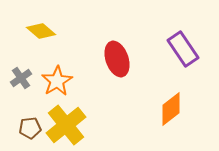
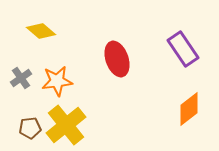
orange star: rotated 24 degrees clockwise
orange diamond: moved 18 px right
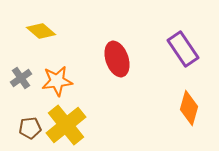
orange diamond: moved 1 px up; rotated 36 degrees counterclockwise
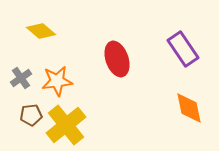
orange diamond: rotated 28 degrees counterclockwise
brown pentagon: moved 1 px right, 13 px up
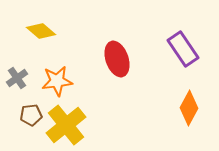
gray cross: moved 4 px left
orange diamond: rotated 40 degrees clockwise
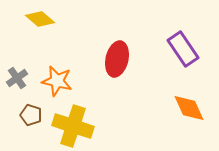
yellow diamond: moved 1 px left, 12 px up
red ellipse: rotated 32 degrees clockwise
orange star: rotated 20 degrees clockwise
orange diamond: rotated 52 degrees counterclockwise
brown pentagon: rotated 25 degrees clockwise
yellow cross: moved 7 px right, 1 px down; rotated 33 degrees counterclockwise
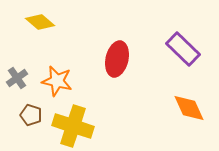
yellow diamond: moved 3 px down
purple rectangle: rotated 12 degrees counterclockwise
